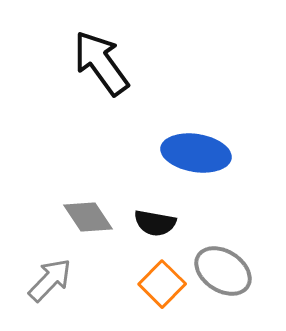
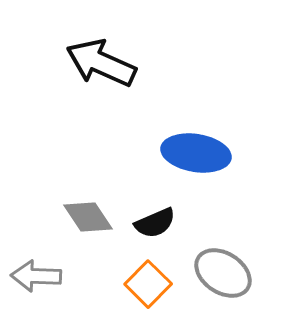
black arrow: rotated 30 degrees counterclockwise
black semicircle: rotated 33 degrees counterclockwise
gray ellipse: moved 2 px down
gray arrow: moved 14 px left, 4 px up; rotated 132 degrees counterclockwise
orange square: moved 14 px left
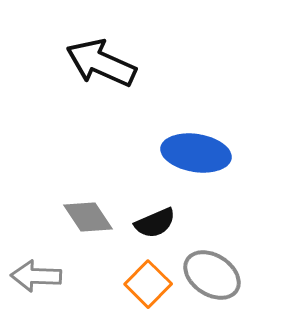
gray ellipse: moved 11 px left, 2 px down
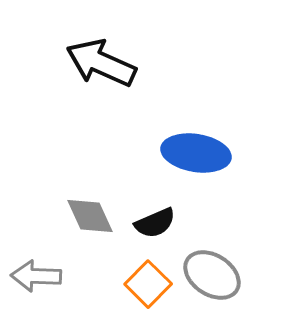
gray diamond: moved 2 px right, 1 px up; rotated 9 degrees clockwise
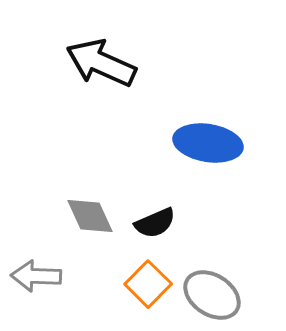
blue ellipse: moved 12 px right, 10 px up
gray ellipse: moved 20 px down
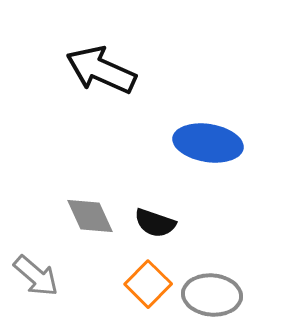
black arrow: moved 7 px down
black semicircle: rotated 42 degrees clockwise
gray arrow: rotated 141 degrees counterclockwise
gray ellipse: rotated 28 degrees counterclockwise
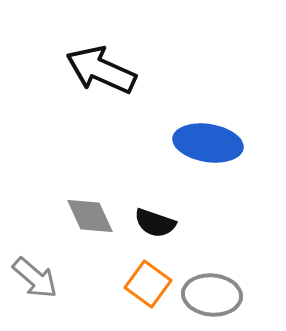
gray arrow: moved 1 px left, 2 px down
orange square: rotated 9 degrees counterclockwise
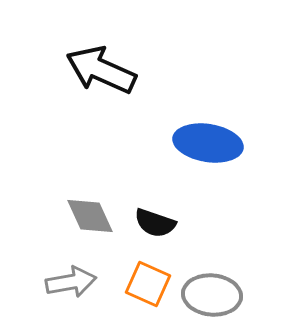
gray arrow: moved 36 px right, 4 px down; rotated 51 degrees counterclockwise
orange square: rotated 12 degrees counterclockwise
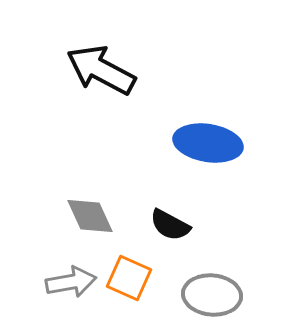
black arrow: rotated 4 degrees clockwise
black semicircle: moved 15 px right, 2 px down; rotated 9 degrees clockwise
orange square: moved 19 px left, 6 px up
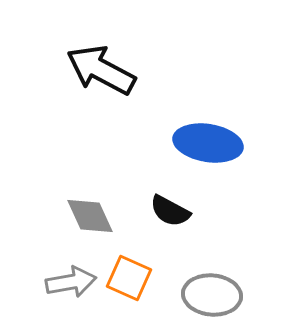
black semicircle: moved 14 px up
